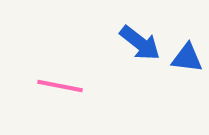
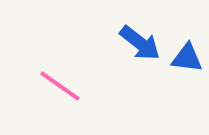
pink line: rotated 24 degrees clockwise
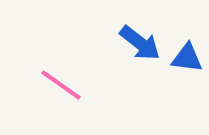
pink line: moved 1 px right, 1 px up
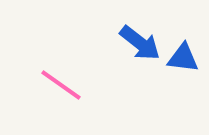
blue triangle: moved 4 px left
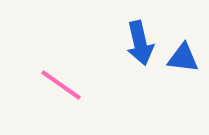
blue arrow: rotated 39 degrees clockwise
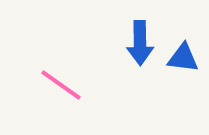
blue arrow: rotated 12 degrees clockwise
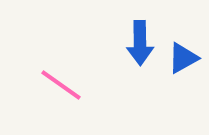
blue triangle: rotated 36 degrees counterclockwise
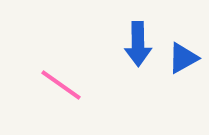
blue arrow: moved 2 px left, 1 px down
